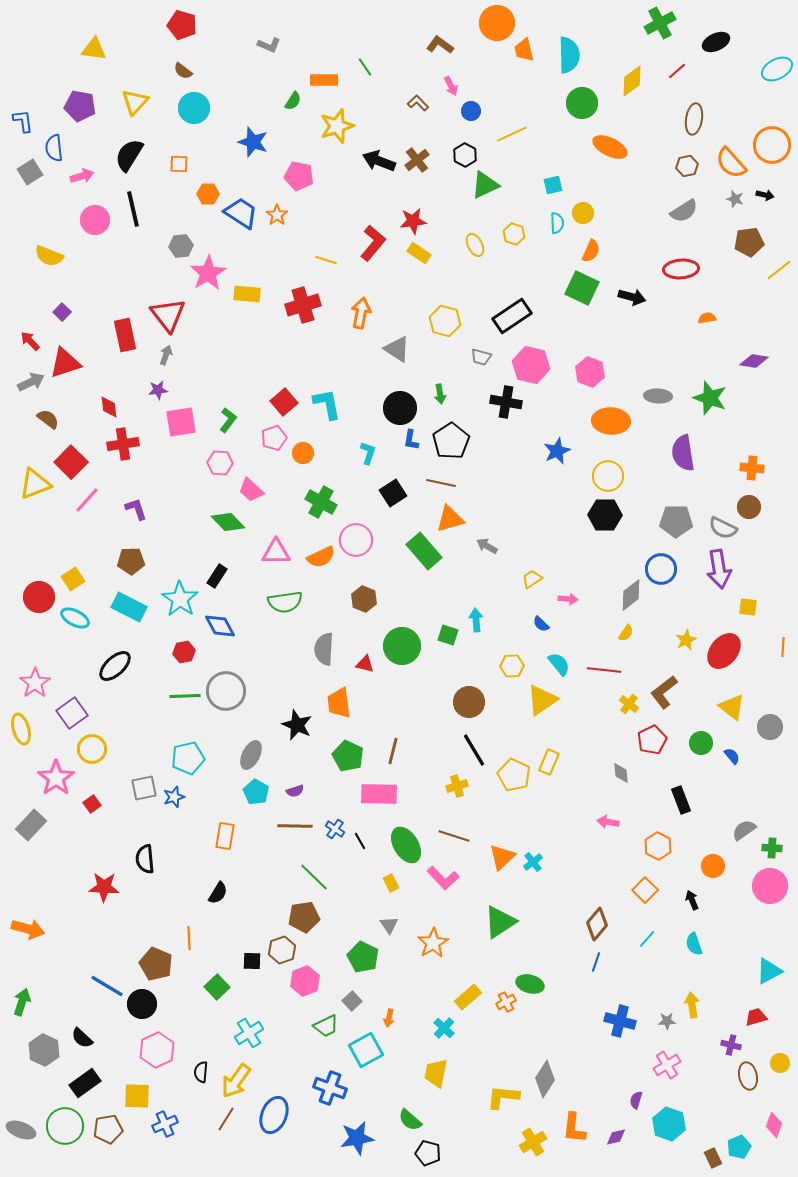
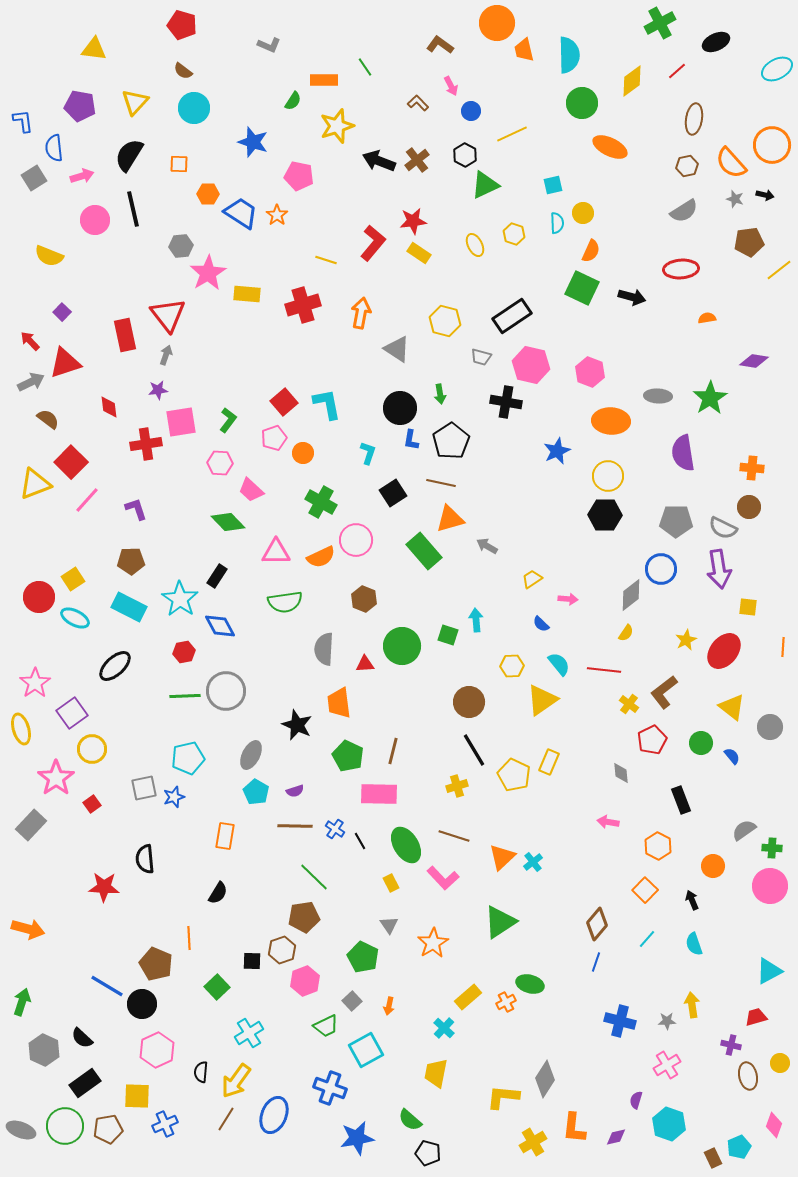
gray square at (30, 172): moved 4 px right, 6 px down
green star at (710, 398): rotated 20 degrees clockwise
red cross at (123, 444): moved 23 px right
red triangle at (365, 664): rotated 18 degrees counterclockwise
orange arrow at (389, 1018): moved 12 px up
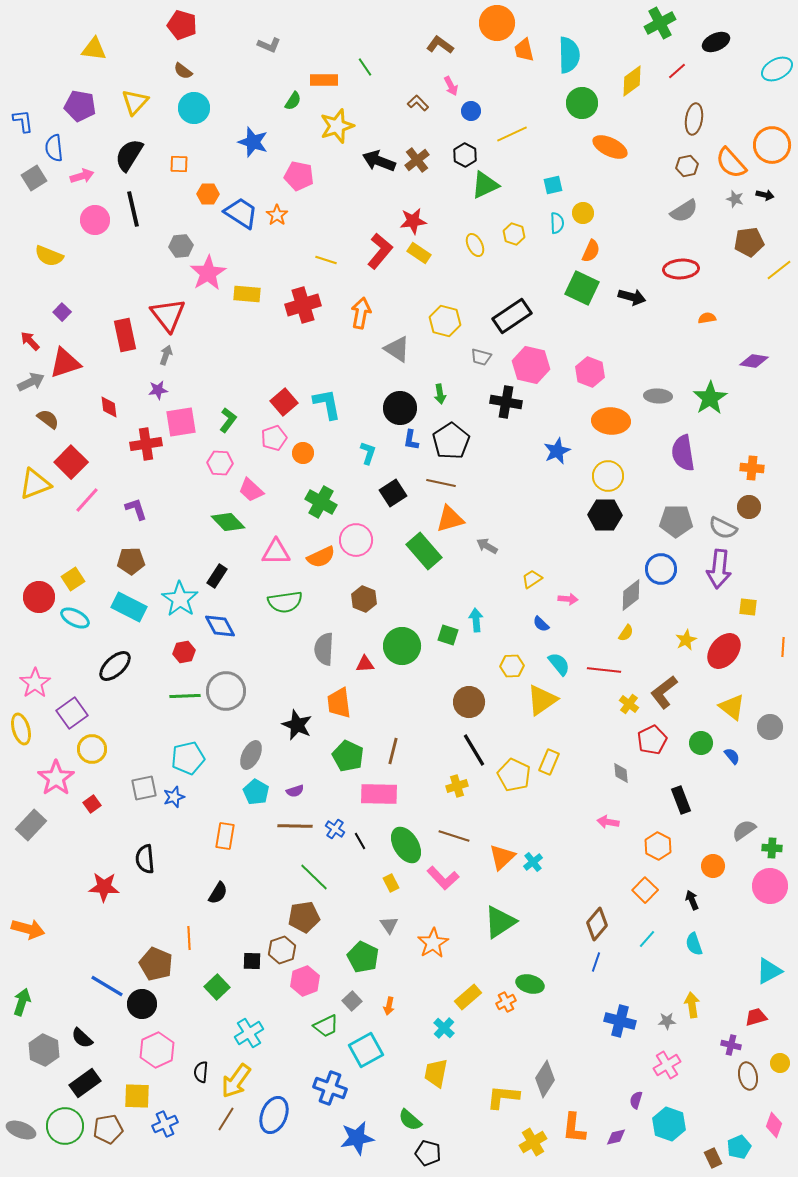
red L-shape at (373, 243): moved 7 px right, 8 px down
purple arrow at (719, 569): rotated 15 degrees clockwise
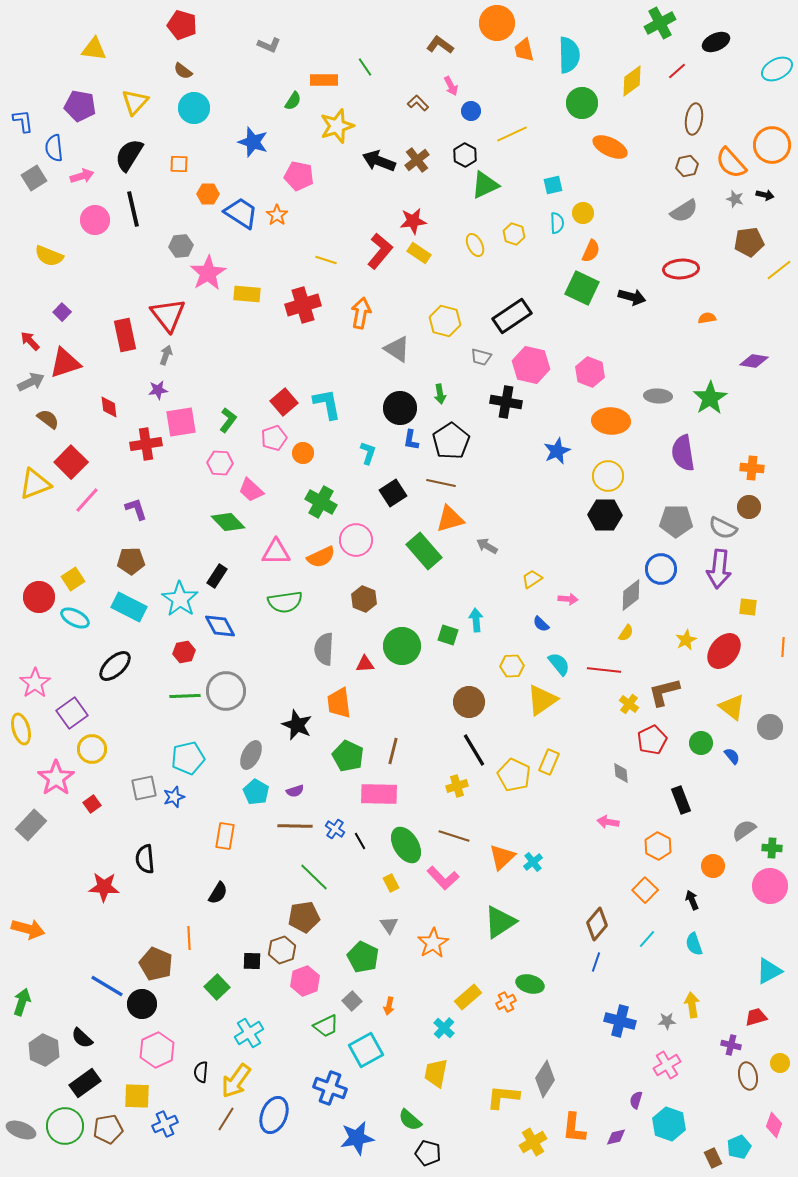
brown L-shape at (664, 692): rotated 24 degrees clockwise
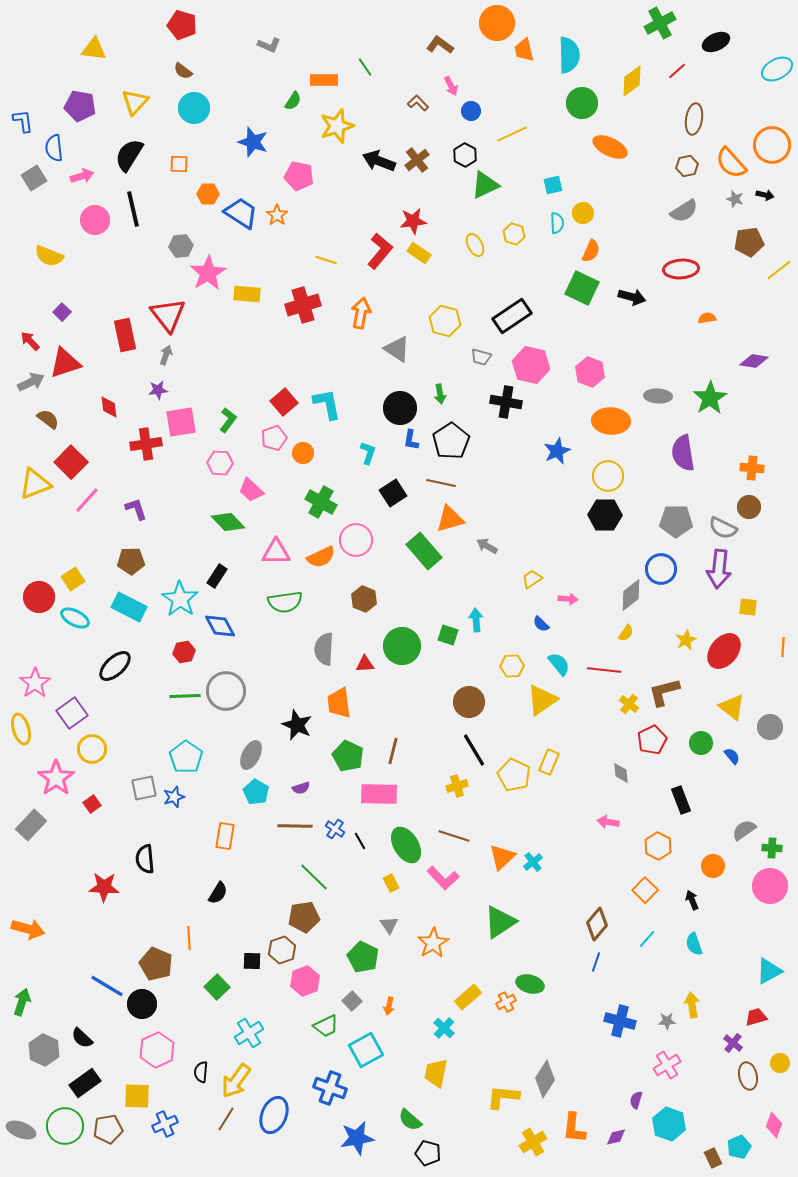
cyan pentagon at (188, 758): moved 2 px left, 1 px up; rotated 24 degrees counterclockwise
purple semicircle at (295, 791): moved 6 px right, 3 px up
purple cross at (731, 1045): moved 2 px right, 2 px up; rotated 24 degrees clockwise
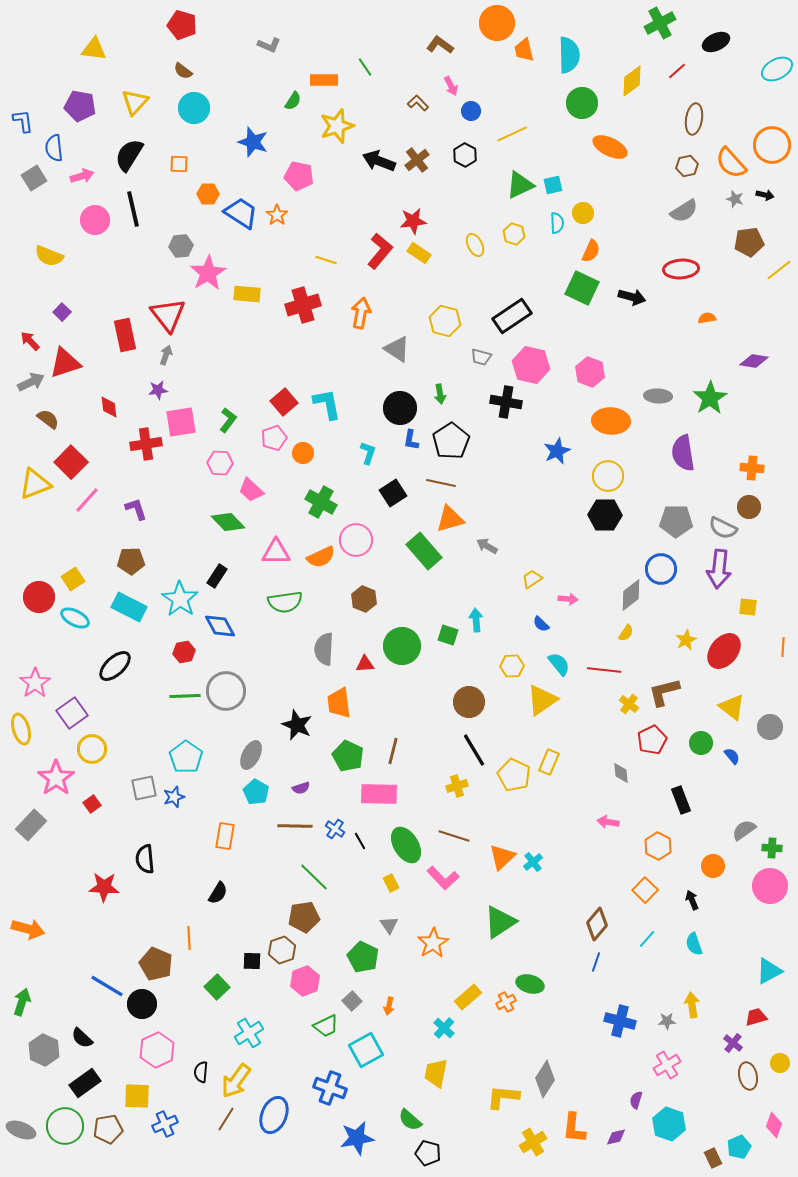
green triangle at (485, 185): moved 35 px right
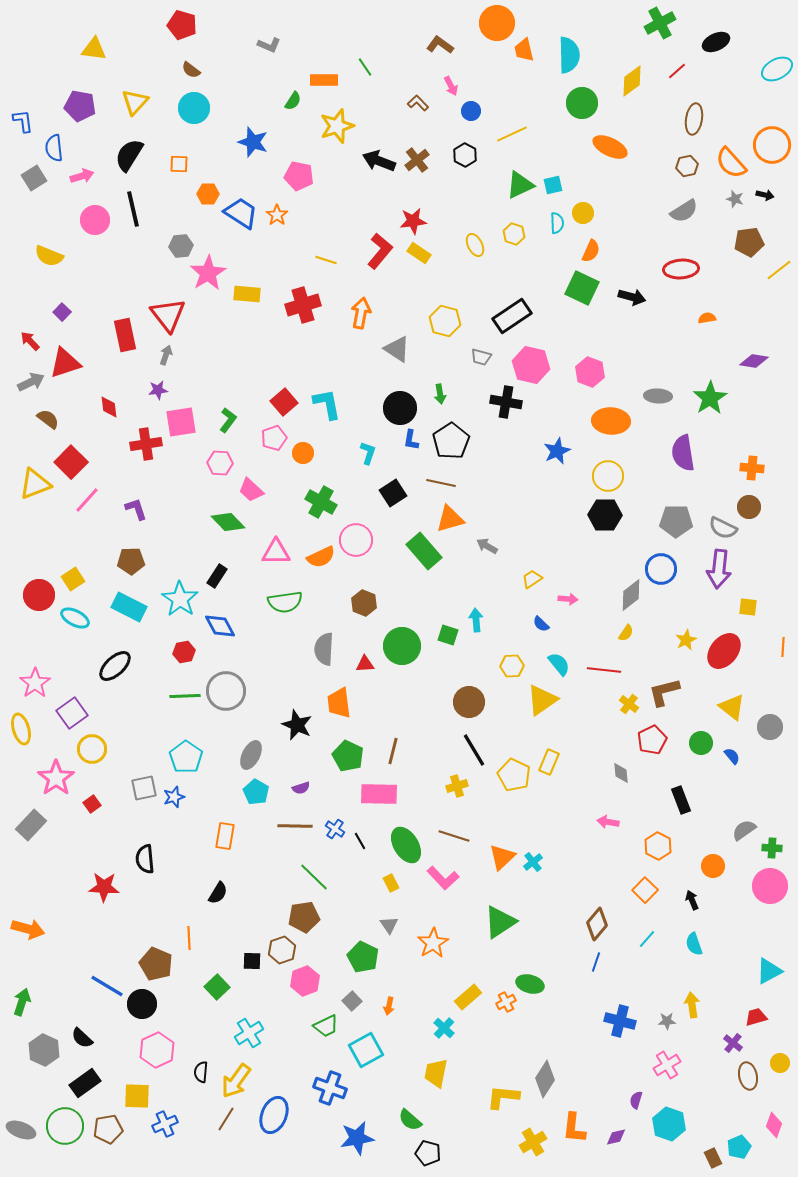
brown semicircle at (183, 71): moved 8 px right, 1 px up
red circle at (39, 597): moved 2 px up
brown hexagon at (364, 599): moved 4 px down
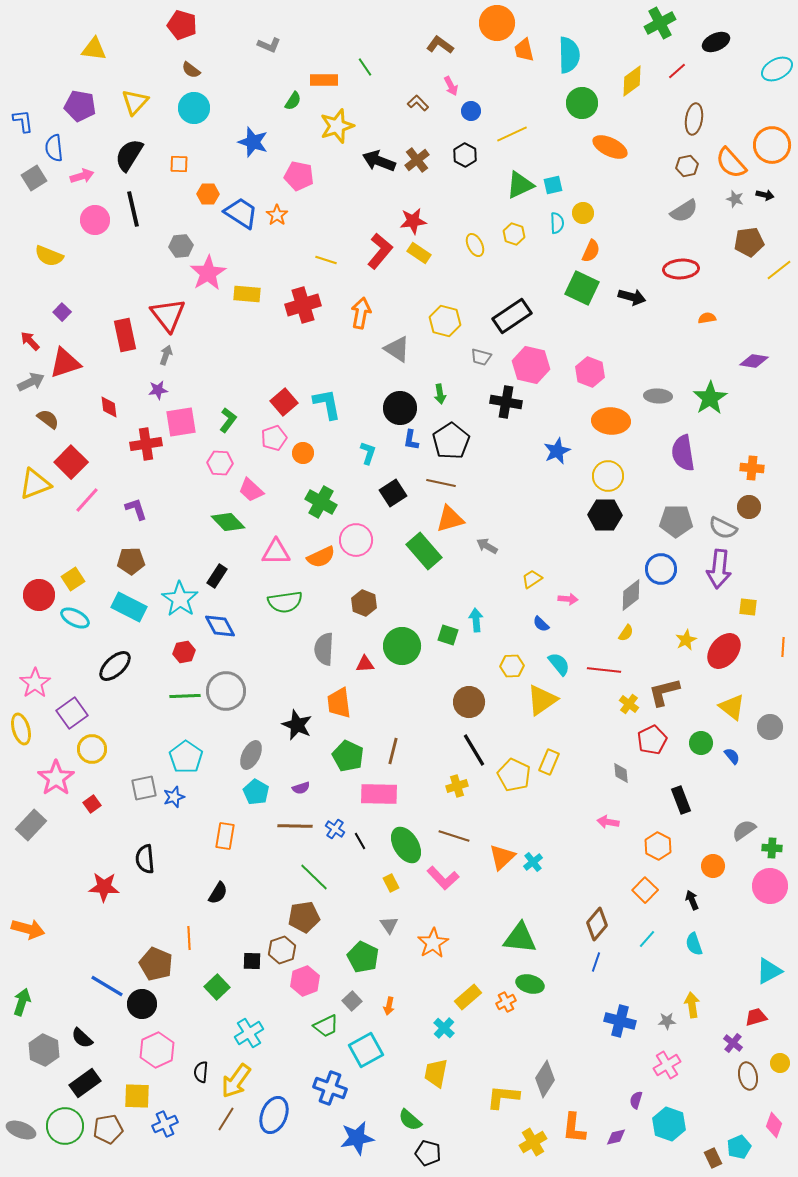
green triangle at (500, 922): moved 20 px right, 16 px down; rotated 39 degrees clockwise
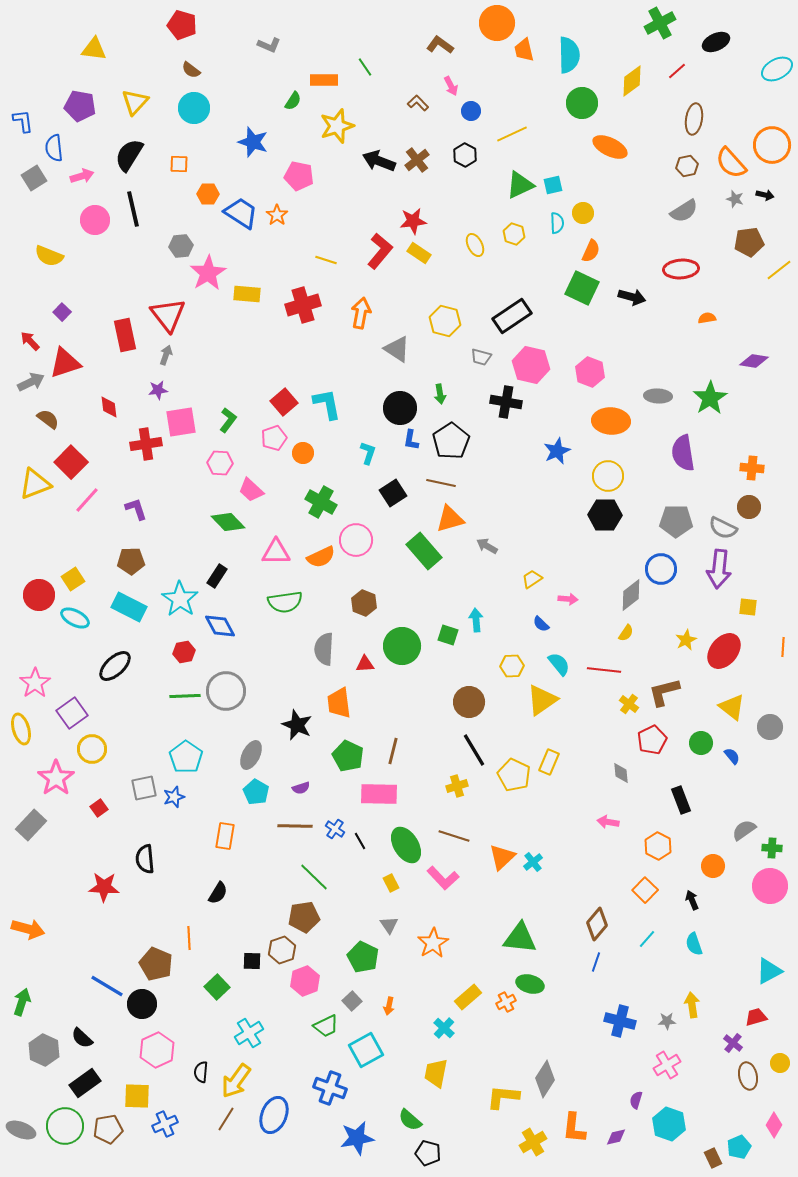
red square at (92, 804): moved 7 px right, 4 px down
pink diamond at (774, 1125): rotated 10 degrees clockwise
